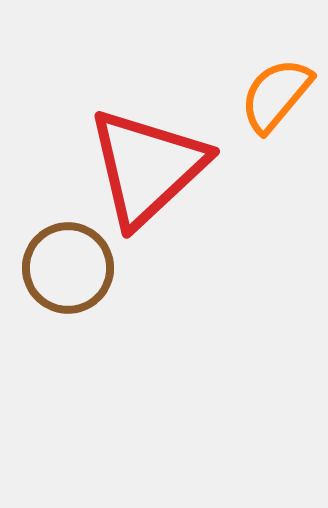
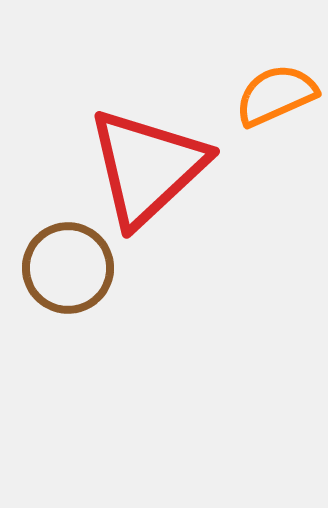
orange semicircle: rotated 26 degrees clockwise
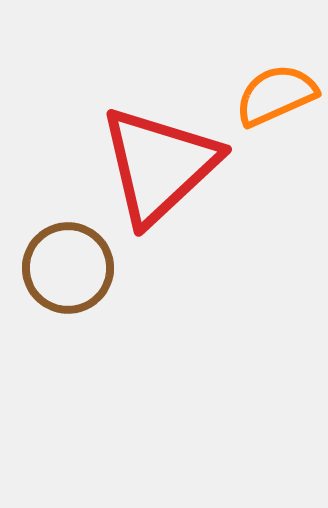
red triangle: moved 12 px right, 2 px up
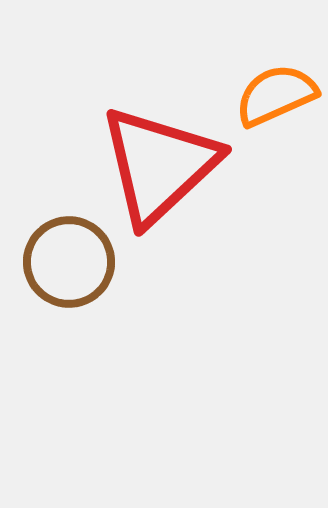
brown circle: moved 1 px right, 6 px up
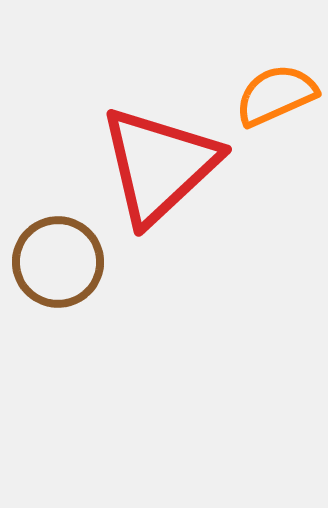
brown circle: moved 11 px left
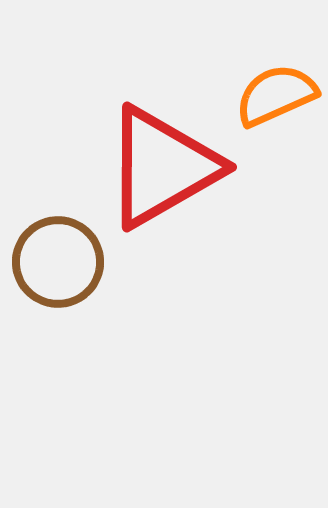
red triangle: moved 3 px right, 2 px down; rotated 13 degrees clockwise
